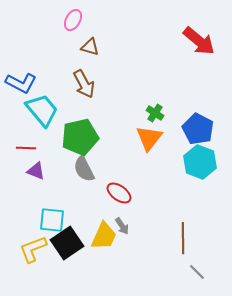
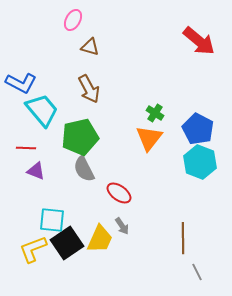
brown arrow: moved 5 px right, 5 px down
yellow trapezoid: moved 4 px left, 3 px down
gray line: rotated 18 degrees clockwise
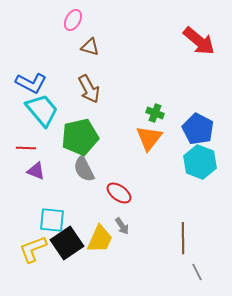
blue L-shape: moved 10 px right
green cross: rotated 12 degrees counterclockwise
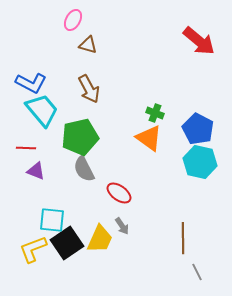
brown triangle: moved 2 px left, 2 px up
orange triangle: rotated 32 degrees counterclockwise
cyan hexagon: rotated 8 degrees counterclockwise
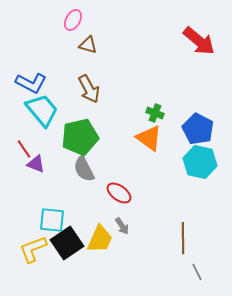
red line: moved 2 px left, 1 px down; rotated 54 degrees clockwise
purple triangle: moved 7 px up
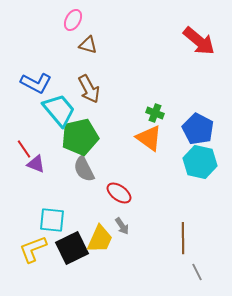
blue L-shape: moved 5 px right
cyan trapezoid: moved 17 px right
black square: moved 5 px right, 5 px down; rotated 8 degrees clockwise
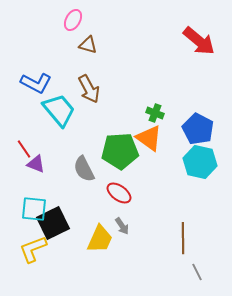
green pentagon: moved 40 px right, 14 px down; rotated 9 degrees clockwise
cyan square: moved 18 px left, 11 px up
black square: moved 19 px left, 25 px up
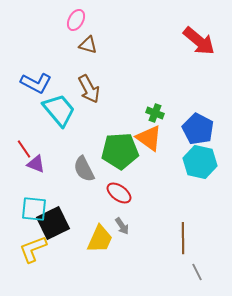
pink ellipse: moved 3 px right
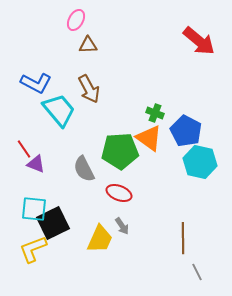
brown triangle: rotated 18 degrees counterclockwise
blue pentagon: moved 12 px left, 2 px down
red ellipse: rotated 15 degrees counterclockwise
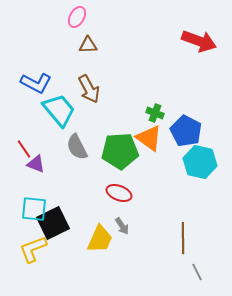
pink ellipse: moved 1 px right, 3 px up
red arrow: rotated 20 degrees counterclockwise
gray semicircle: moved 7 px left, 22 px up
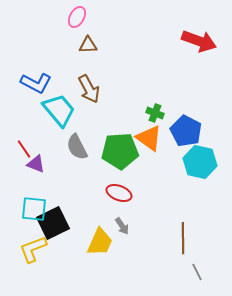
yellow trapezoid: moved 3 px down
